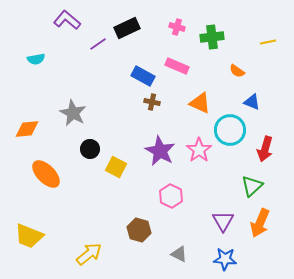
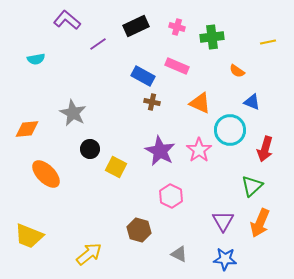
black rectangle: moved 9 px right, 2 px up
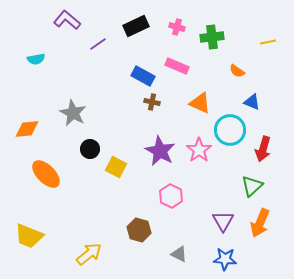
red arrow: moved 2 px left
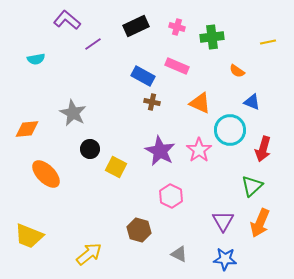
purple line: moved 5 px left
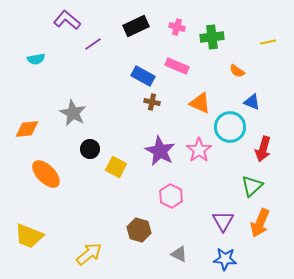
cyan circle: moved 3 px up
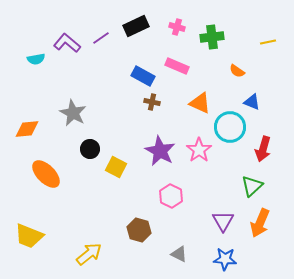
purple L-shape: moved 23 px down
purple line: moved 8 px right, 6 px up
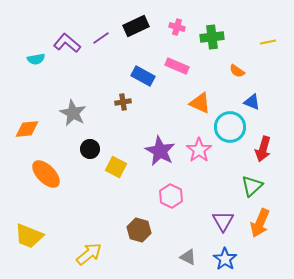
brown cross: moved 29 px left; rotated 21 degrees counterclockwise
gray triangle: moved 9 px right, 3 px down
blue star: rotated 30 degrees clockwise
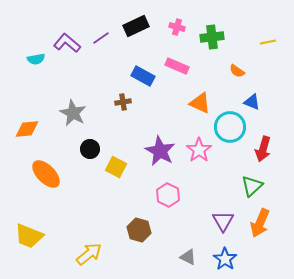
pink hexagon: moved 3 px left, 1 px up
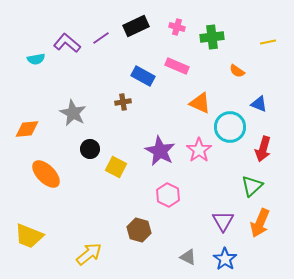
blue triangle: moved 7 px right, 2 px down
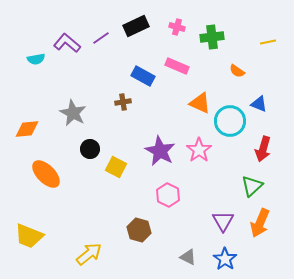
cyan circle: moved 6 px up
